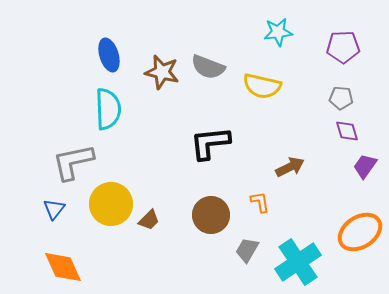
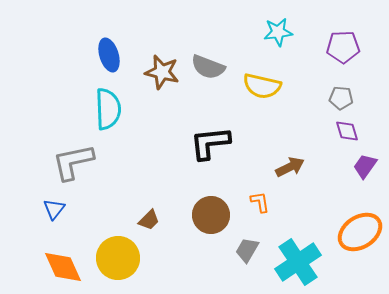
yellow circle: moved 7 px right, 54 px down
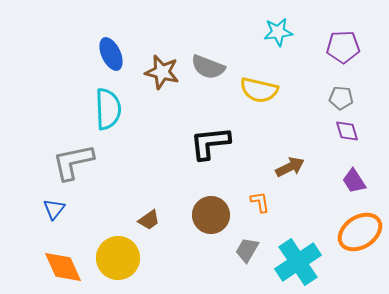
blue ellipse: moved 2 px right, 1 px up; rotated 8 degrees counterclockwise
yellow semicircle: moved 3 px left, 4 px down
purple trapezoid: moved 11 px left, 15 px down; rotated 68 degrees counterclockwise
brown trapezoid: rotated 10 degrees clockwise
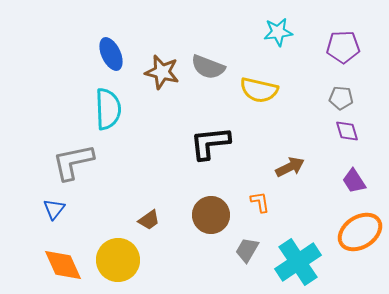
yellow circle: moved 2 px down
orange diamond: moved 2 px up
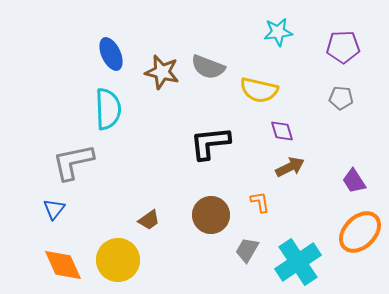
purple diamond: moved 65 px left
orange ellipse: rotated 12 degrees counterclockwise
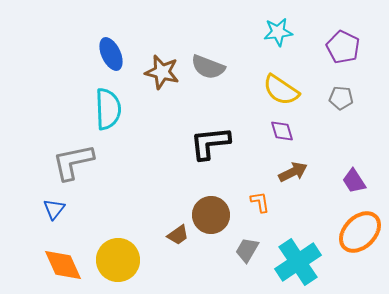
purple pentagon: rotated 28 degrees clockwise
yellow semicircle: moved 22 px right; rotated 21 degrees clockwise
brown arrow: moved 3 px right, 5 px down
brown trapezoid: moved 29 px right, 15 px down
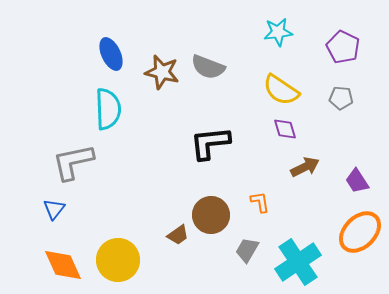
purple diamond: moved 3 px right, 2 px up
brown arrow: moved 12 px right, 5 px up
purple trapezoid: moved 3 px right
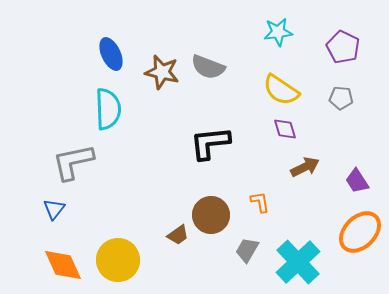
cyan cross: rotated 9 degrees counterclockwise
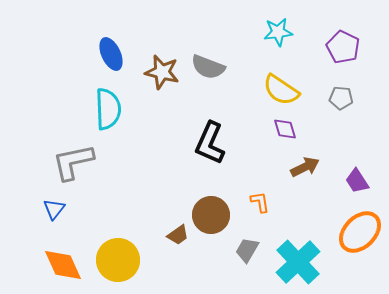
black L-shape: rotated 60 degrees counterclockwise
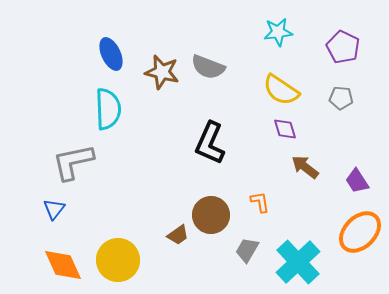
brown arrow: rotated 116 degrees counterclockwise
